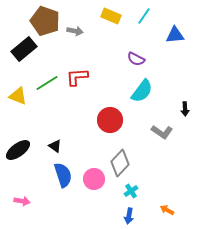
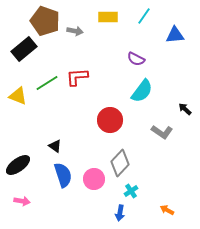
yellow rectangle: moved 3 px left, 1 px down; rotated 24 degrees counterclockwise
black arrow: rotated 136 degrees clockwise
black ellipse: moved 15 px down
blue arrow: moved 9 px left, 3 px up
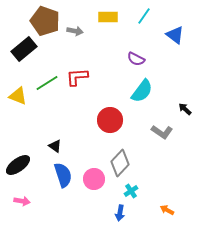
blue triangle: rotated 42 degrees clockwise
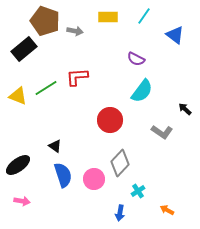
green line: moved 1 px left, 5 px down
cyan cross: moved 7 px right
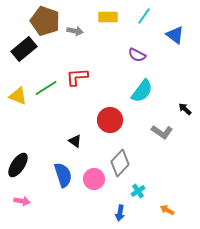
purple semicircle: moved 1 px right, 4 px up
black triangle: moved 20 px right, 5 px up
black ellipse: rotated 20 degrees counterclockwise
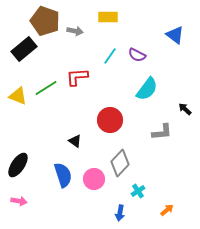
cyan line: moved 34 px left, 40 px down
cyan semicircle: moved 5 px right, 2 px up
gray L-shape: rotated 40 degrees counterclockwise
pink arrow: moved 3 px left
orange arrow: rotated 112 degrees clockwise
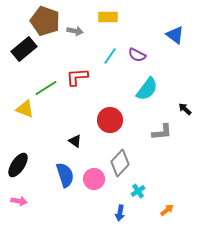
yellow triangle: moved 7 px right, 13 px down
blue semicircle: moved 2 px right
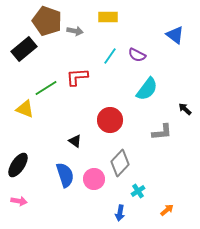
brown pentagon: moved 2 px right
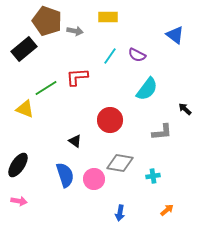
gray diamond: rotated 56 degrees clockwise
cyan cross: moved 15 px right, 15 px up; rotated 24 degrees clockwise
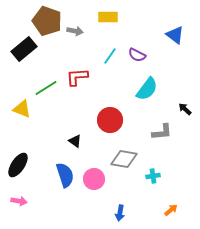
yellow triangle: moved 3 px left
gray diamond: moved 4 px right, 4 px up
orange arrow: moved 4 px right
